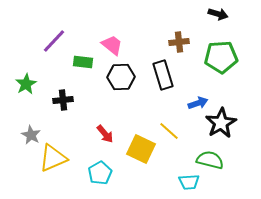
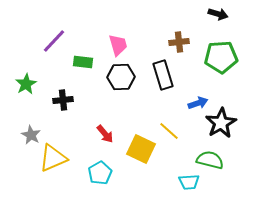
pink trapezoid: moved 6 px right; rotated 35 degrees clockwise
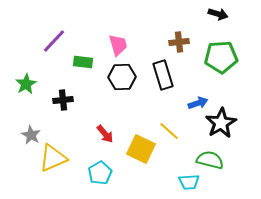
black hexagon: moved 1 px right
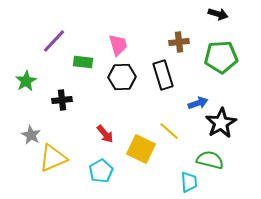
green star: moved 3 px up
black cross: moved 1 px left
cyan pentagon: moved 1 px right, 2 px up
cyan trapezoid: rotated 90 degrees counterclockwise
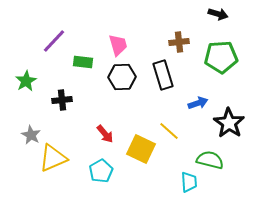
black star: moved 8 px right; rotated 8 degrees counterclockwise
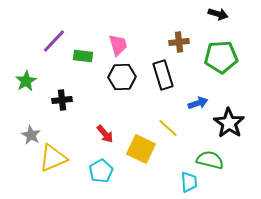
green rectangle: moved 6 px up
yellow line: moved 1 px left, 3 px up
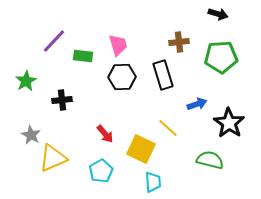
blue arrow: moved 1 px left, 1 px down
cyan trapezoid: moved 36 px left
